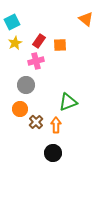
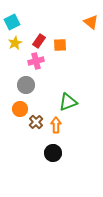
orange triangle: moved 5 px right, 3 px down
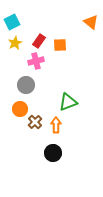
brown cross: moved 1 px left
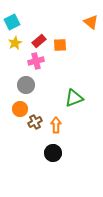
red rectangle: rotated 16 degrees clockwise
green triangle: moved 6 px right, 4 px up
brown cross: rotated 16 degrees clockwise
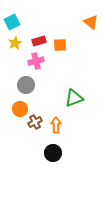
red rectangle: rotated 24 degrees clockwise
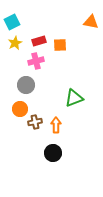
orange triangle: rotated 28 degrees counterclockwise
brown cross: rotated 16 degrees clockwise
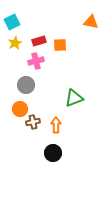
brown cross: moved 2 px left
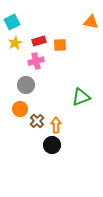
green triangle: moved 7 px right, 1 px up
brown cross: moved 4 px right, 1 px up; rotated 32 degrees counterclockwise
black circle: moved 1 px left, 8 px up
